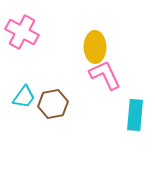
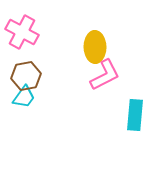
pink L-shape: rotated 88 degrees clockwise
brown hexagon: moved 27 px left, 28 px up
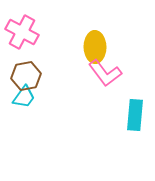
pink L-shape: moved 2 px up; rotated 80 degrees clockwise
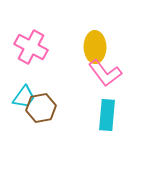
pink cross: moved 9 px right, 15 px down
brown hexagon: moved 15 px right, 32 px down
cyan rectangle: moved 28 px left
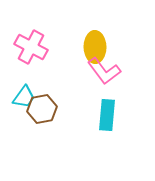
pink L-shape: moved 1 px left, 2 px up
brown hexagon: moved 1 px right, 1 px down
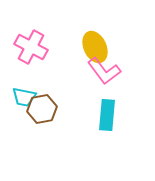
yellow ellipse: rotated 24 degrees counterclockwise
cyan trapezoid: rotated 65 degrees clockwise
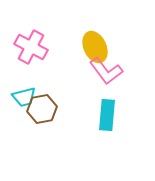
pink L-shape: moved 2 px right
cyan trapezoid: rotated 25 degrees counterclockwise
